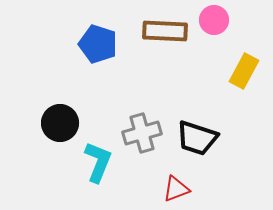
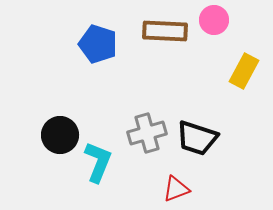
black circle: moved 12 px down
gray cross: moved 5 px right
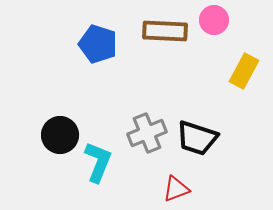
gray cross: rotated 6 degrees counterclockwise
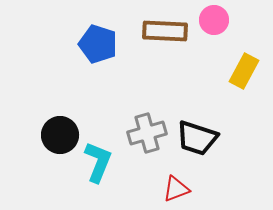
gray cross: rotated 6 degrees clockwise
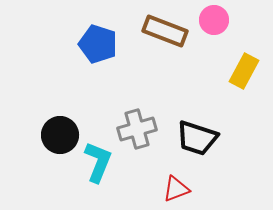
brown rectangle: rotated 18 degrees clockwise
gray cross: moved 10 px left, 4 px up
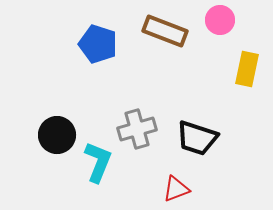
pink circle: moved 6 px right
yellow rectangle: moved 3 px right, 2 px up; rotated 16 degrees counterclockwise
black circle: moved 3 px left
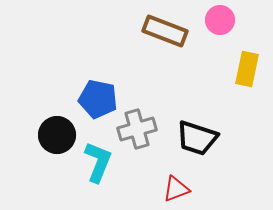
blue pentagon: moved 55 px down; rotated 6 degrees counterclockwise
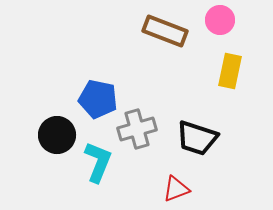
yellow rectangle: moved 17 px left, 2 px down
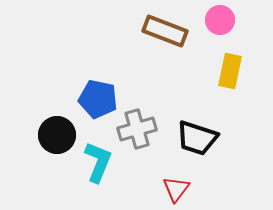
red triangle: rotated 32 degrees counterclockwise
